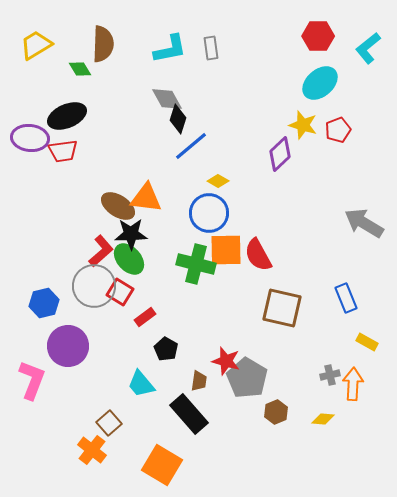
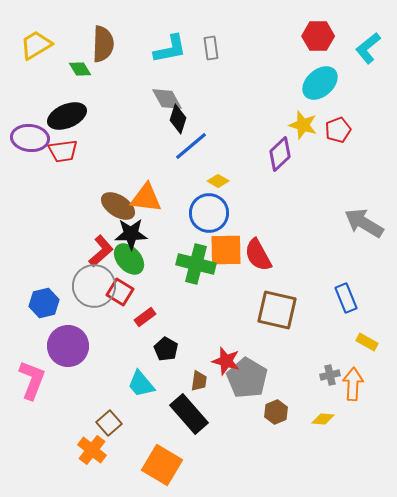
brown square at (282, 308): moved 5 px left, 2 px down
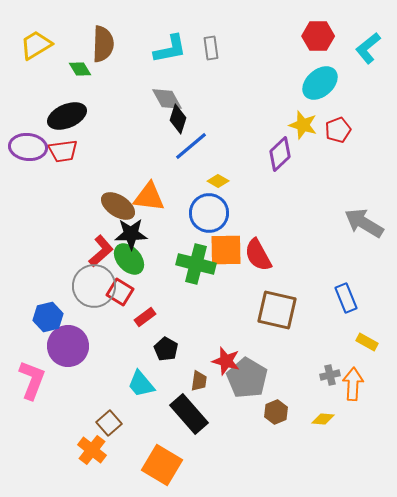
purple ellipse at (30, 138): moved 2 px left, 9 px down
orange triangle at (146, 198): moved 3 px right, 1 px up
blue hexagon at (44, 303): moved 4 px right, 14 px down
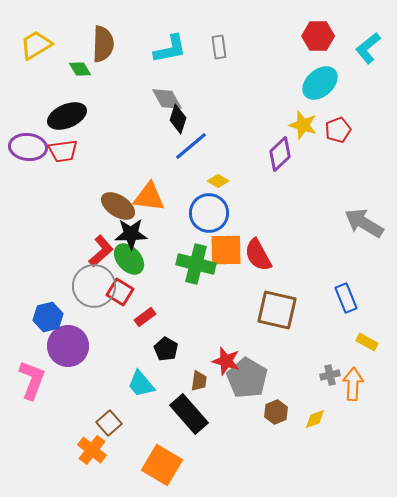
gray rectangle at (211, 48): moved 8 px right, 1 px up
yellow diamond at (323, 419): moved 8 px left; rotated 25 degrees counterclockwise
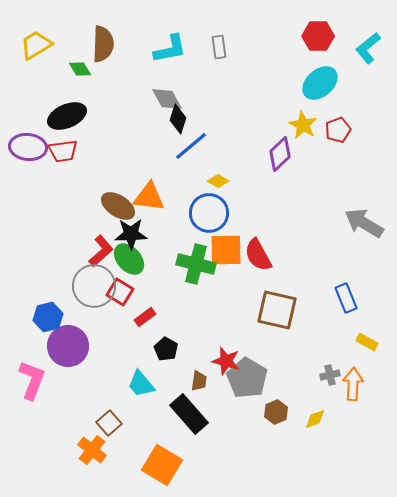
yellow star at (303, 125): rotated 12 degrees clockwise
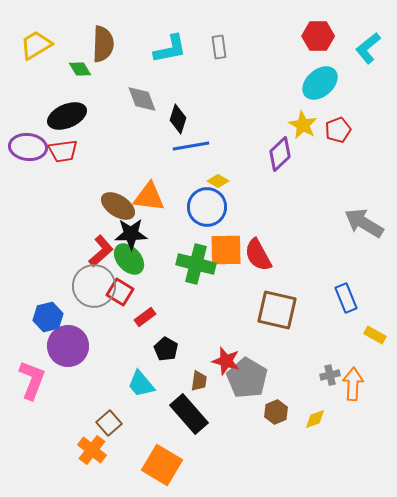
gray diamond at (167, 99): moved 25 px left; rotated 8 degrees clockwise
blue line at (191, 146): rotated 30 degrees clockwise
blue circle at (209, 213): moved 2 px left, 6 px up
yellow rectangle at (367, 342): moved 8 px right, 7 px up
